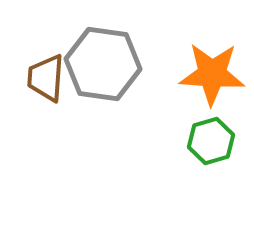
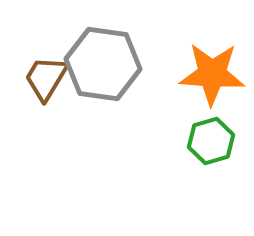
brown trapezoid: rotated 27 degrees clockwise
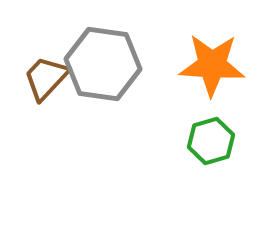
orange star: moved 9 px up
brown trapezoid: rotated 12 degrees clockwise
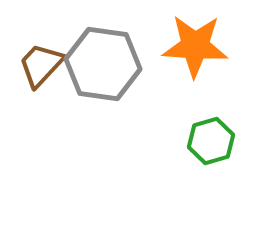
orange star: moved 17 px left, 19 px up
brown trapezoid: moved 5 px left, 13 px up
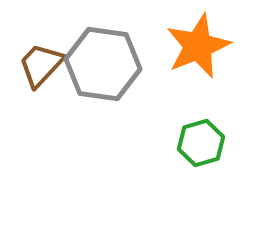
orange star: moved 3 px right; rotated 26 degrees counterclockwise
green hexagon: moved 10 px left, 2 px down
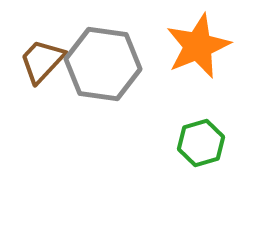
brown trapezoid: moved 1 px right, 4 px up
